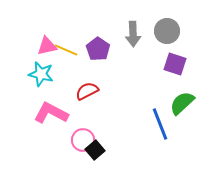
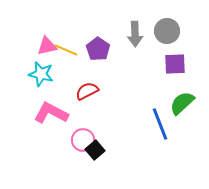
gray arrow: moved 2 px right
purple square: rotated 20 degrees counterclockwise
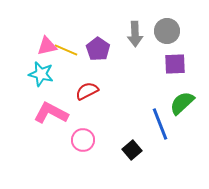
black square: moved 37 px right
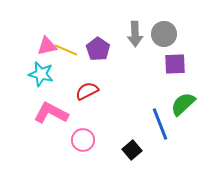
gray circle: moved 3 px left, 3 px down
green semicircle: moved 1 px right, 1 px down
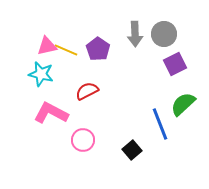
purple square: rotated 25 degrees counterclockwise
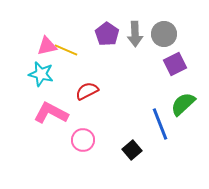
purple pentagon: moved 9 px right, 15 px up
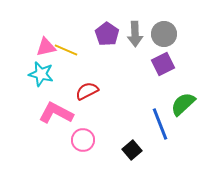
pink triangle: moved 1 px left, 1 px down
purple square: moved 12 px left
pink L-shape: moved 5 px right
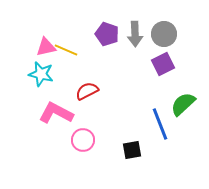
purple pentagon: rotated 15 degrees counterclockwise
black square: rotated 30 degrees clockwise
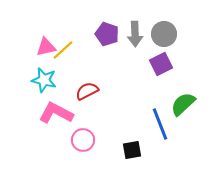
yellow line: moved 3 px left; rotated 65 degrees counterclockwise
purple square: moved 2 px left
cyan star: moved 3 px right, 6 px down
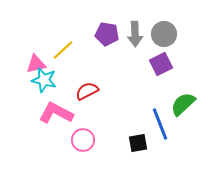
purple pentagon: rotated 10 degrees counterclockwise
pink triangle: moved 10 px left, 17 px down
black square: moved 6 px right, 7 px up
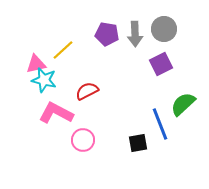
gray circle: moved 5 px up
